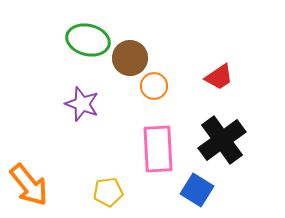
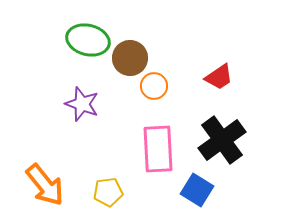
orange arrow: moved 16 px right
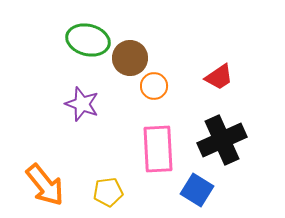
black cross: rotated 12 degrees clockwise
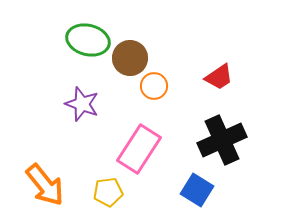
pink rectangle: moved 19 px left; rotated 36 degrees clockwise
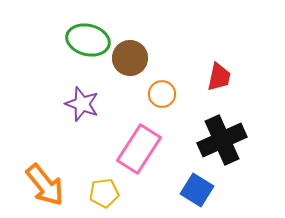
red trapezoid: rotated 44 degrees counterclockwise
orange circle: moved 8 px right, 8 px down
yellow pentagon: moved 4 px left, 1 px down
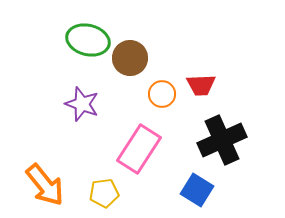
red trapezoid: moved 18 px left, 8 px down; rotated 76 degrees clockwise
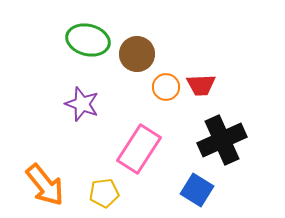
brown circle: moved 7 px right, 4 px up
orange circle: moved 4 px right, 7 px up
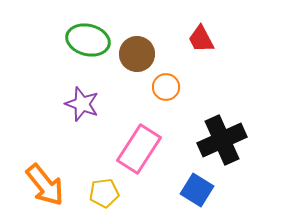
red trapezoid: moved 46 px up; rotated 64 degrees clockwise
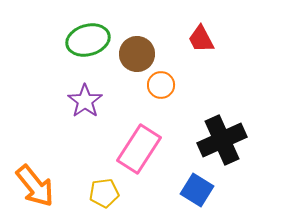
green ellipse: rotated 30 degrees counterclockwise
orange circle: moved 5 px left, 2 px up
purple star: moved 3 px right, 3 px up; rotated 16 degrees clockwise
orange arrow: moved 10 px left, 1 px down
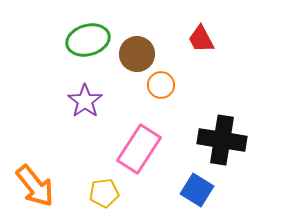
black cross: rotated 33 degrees clockwise
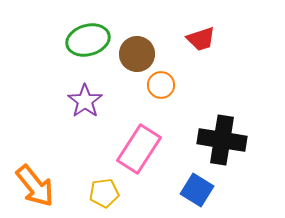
red trapezoid: rotated 80 degrees counterclockwise
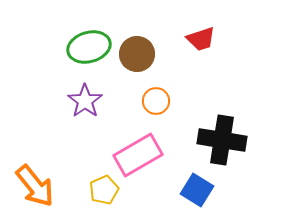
green ellipse: moved 1 px right, 7 px down
orange circle: moved 5 px left, 16 px down
pink rectangle: moved 1 px left, 6 px down; rotated 27 degrees clockwise
yellow pentagon: moved 3 px up; rotated 16 degrees counterclockwise
